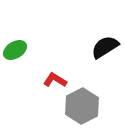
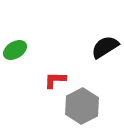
red L-shape: rotated 30 degrees counterclockwise
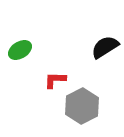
green ellipse: moved 5 px right
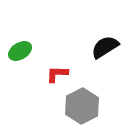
green ellipse: moved 1 px down
red L-shape: moved 2 px right, 6 px up
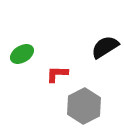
green ellipse: moved 2 px right, 3 px down
gray hexagon: moved 2 px right
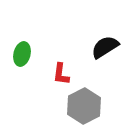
green ellipse: rotated 45 degrees counterclockwise
red L-shape: moved 4 px right; rotated 85 degrees counterclockwise
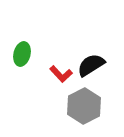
black semicircle: moved 14 px left, 18 px down
red L-shape: rotated 50 degrees counterclockwise
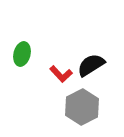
gray hexagon: moved 2 px left, 1 px down
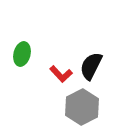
black semicircle: moved 1 px down; rotated 32 degrees counterclockwise
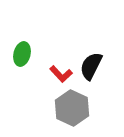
gray hexagon: moved 10 px left, 1 px down; rotated 8 degrees counterclockwise
